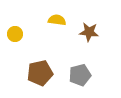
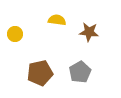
gray pentagon: moved 3 px up; rotated 15 degrees counterclockwise
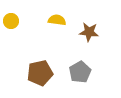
yellow circle: moved 4 px left, 13 px up
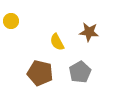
yellow semicircle: moved 22 px down; rotated 126 degrees counterclockwise
brown pentagon: rotated 25 degrees clockwise
